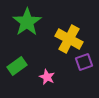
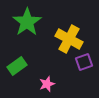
pink star: moved 7 px down; rotated 28 degrees clockwise
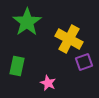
green rectangle: rotated 42 degrees counterclockwise
pink star: moved 1 px right, 1 px up; rotated 28 degrees counterclockwise
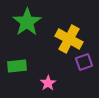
green rectangle: rotated 72 degrees clockwise
pink star: rotated 14 degrees clockwise
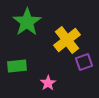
yellow cross: moved 2 px left, 1 px down; rotated 24 degrees clockwise
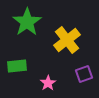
purple square: moved 12 px down
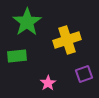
yellow cross: rotated 20 degrees clockwise
green rectangle: moved 10 px up
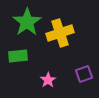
yellow cross: moved 7 px left, 7 px up
green rectangle: moved 1 px right
pink star: moved 3 px up
